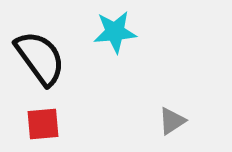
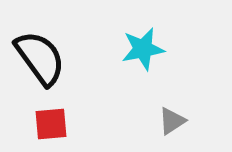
cyan star: moved 28 px right, 17 px down; rotated 6 degrees counterclockwise
red square: moved 8 px right
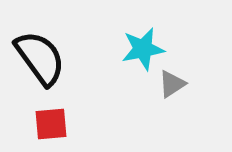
gray triangle: moved 37 px up
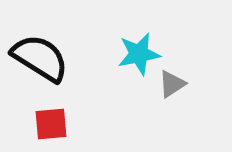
cyan star: moved 4 px left, 5 px down
black semicircle: rotated 22 degrees counterclockwise
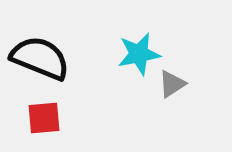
black semicircle: rotated 10 degrees counterclockwise
red square: moved 7 px left, 6 px up
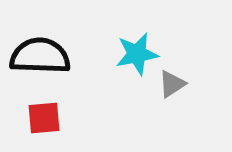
cyan star: moved 2 px left
black semicircle: moved 2 px up; rotated 20 degrees counterclockwise
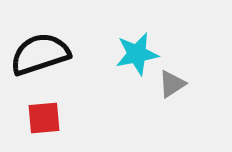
black semicircle: moved 2 px up; rotated 20 degrees counterclockwise
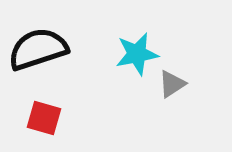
black semicircle: moved 2 px left, 5 px up
red square: rotated 21 degrees clockwise
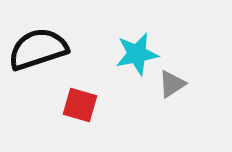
red square: moved 36 px right, 13 px up
